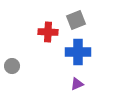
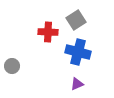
gray square: rotated 12 degrees counterclockwise
blue cross: rotated 15 degrees clockwise
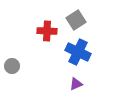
red cross: moved 1 px left, 1 px up
blue cross: rotated 10 degrees clockwise
purple triangle: moved 1 px left
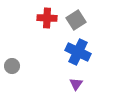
red cross: moved 13 px up
purple triangle: rotated 32 degrees counterclockwise
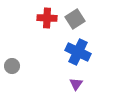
gray square: moved 1 px left, 1 px up
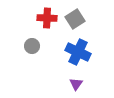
gray circle: moved 20 px right, 20 px up
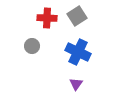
gray square: moved 2 px right, 3 px up
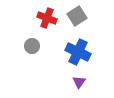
red cross: rotated 18 degrees clockwise
purple triangle: moved 3 px right, 2 px up
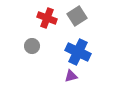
purple triangle: moved 8 px left, 6 px up; rotated 40 degrees clockwise
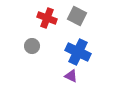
gray square: rotated 30 degrees counterclockwise
purple triangle: rotated 40 degrees clockwise
